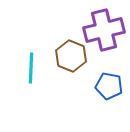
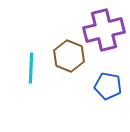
brown hexagon: moved 2 px left
blue pentagon: moved 1 px left
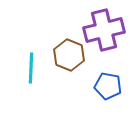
brown hexagon: moved 1 px up
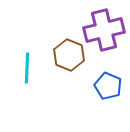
cyan line: moved 4 px left
blue pentagon: rotated 12 degrees clockwise
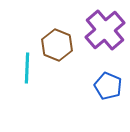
purple cross: moved 1 px right; rotated 27 degrees counterclockwise
brown hexagon: moved 12 px left, 10 px up
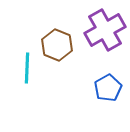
purple cross: rotated 12 degrees clockwise
blue pentagon: moved 2 px down; rotated 20 degrees clockwise
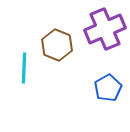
purple cross: moved 1 px up; rotated 6 degrees clockwise
cyan line: moved 3 px left
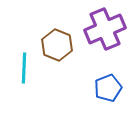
blue pentagon: rotated 8 degrees clockwise
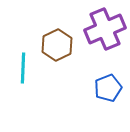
brown hexagon: rotated 12 degrees clockwise
cyan line: moved 1 px left
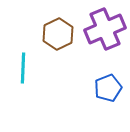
brown hexagon: moved 1 px right, 11 px up
